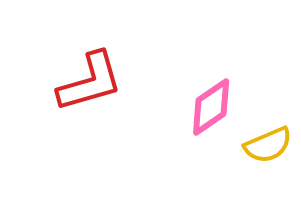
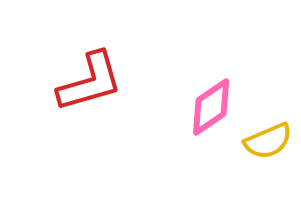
yellow semicircle: moved 4 px up
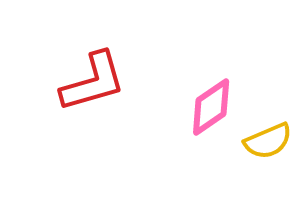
red L-shape: moved 3 px right
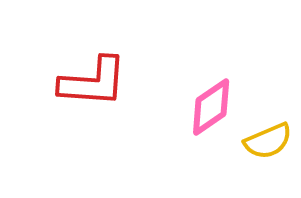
red L-shape: rotated 20 degrees clockwise
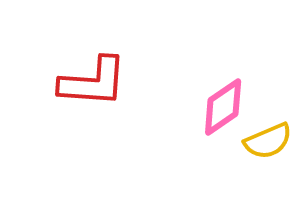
pink diamond: moved 12 px right
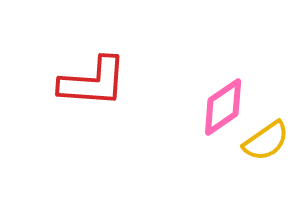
yellow semicircle: moved 2 px left; rotated 12 degrees counterclockwise
